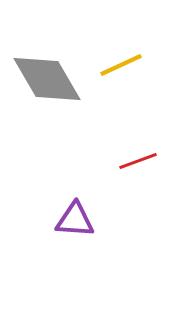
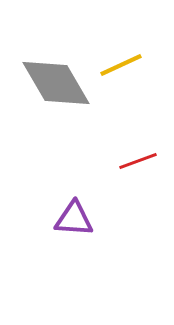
gray diamond: moved 9 px right, 4 px down
purple triangle: moved 1 px left, 1 px up
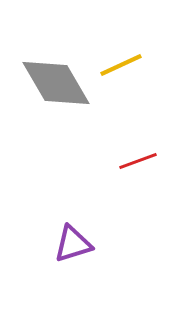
purple triangle: moved 1 px left, 25 px down; rotated 21 degrees counterclockwise
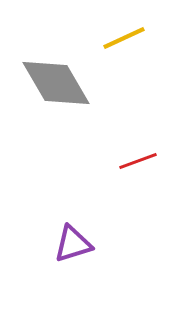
yellow line: moved 3 px right, 27 px up
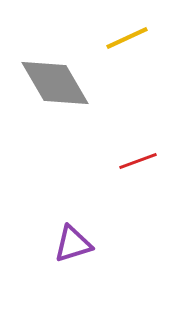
yellow line: moved 3 px right
gray diamond: moved 1 px left
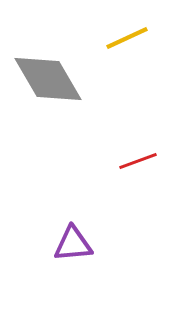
gray diamond: moved 7 px left, 4 px up
purple triangle: rotated 12 degrees clockwise
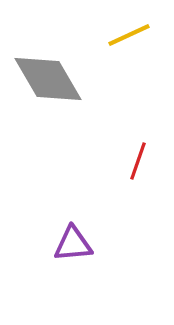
yellow line: moved 2 px right, 3 px up
red line: rotated 51 degrees counterclockwise
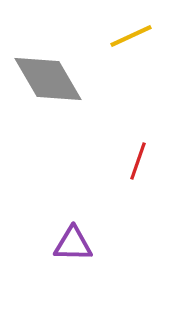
yellow line: moved 2 px right, 1 px down
purple triangle: rotated 6 degrees clockwise
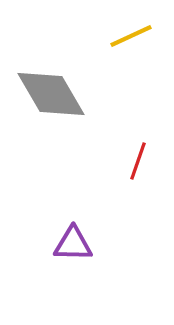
gray diamond: moved 3 px right, 15 px down
